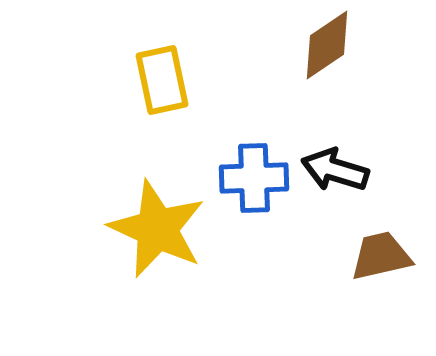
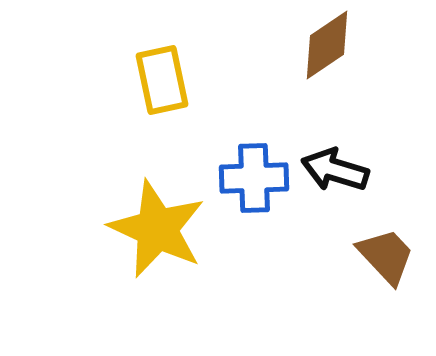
brown trapezoid: moved 5 px right; rotated 60 degrees clockwise
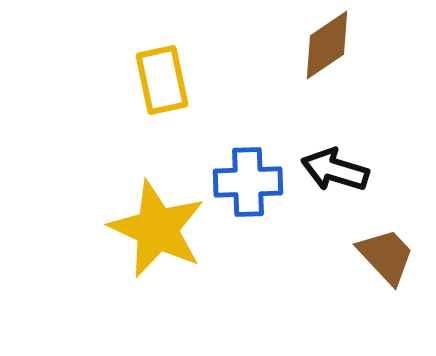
blue cross: moved 6 px left, 4 px down
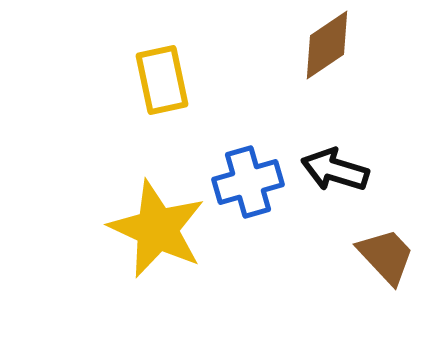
blue cross: rotated 14 degrees counterclockwise
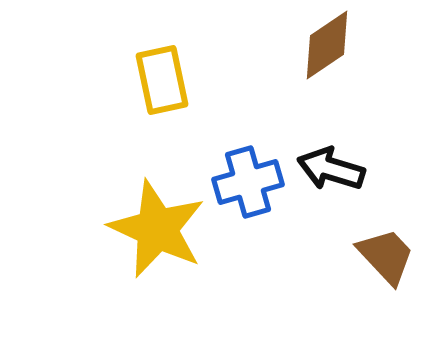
black arrow: moved 4 px left, 1 px up
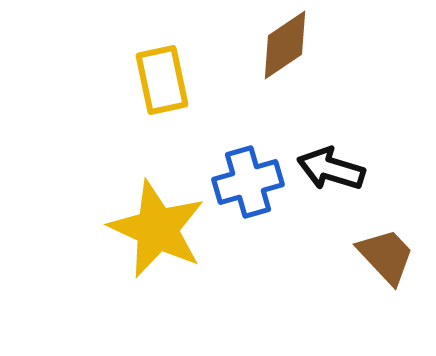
brown diamond: moved 42 px left
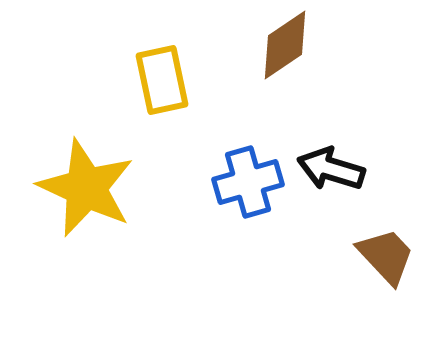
yellow star: moved 71 px left, 41 px up
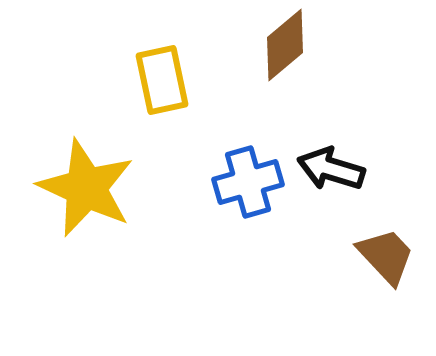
brown diamond: rotated 6 degrees counterclockwise
